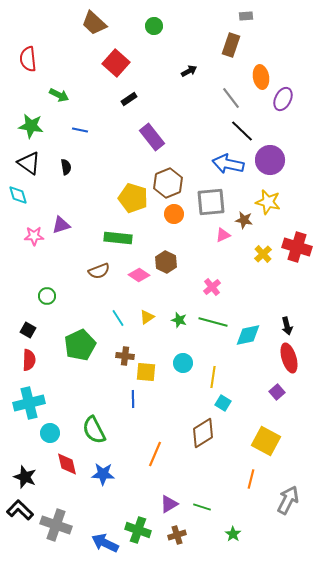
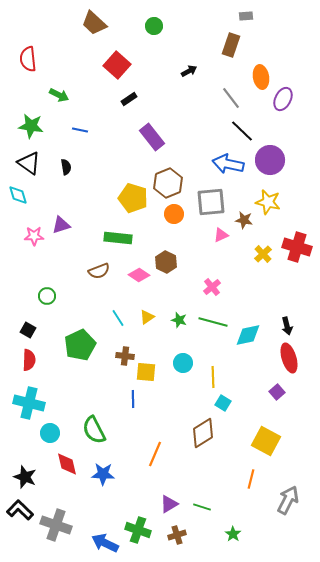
red square at (116, 63): moved 1 px right, 2 px down
pink triangle at (223, 235): moved 2 px left
yellow line at (213, 377): rotated 10 degrees counterclockwise
cyan cross at (29, 403): rotated 28 degrees clockwise
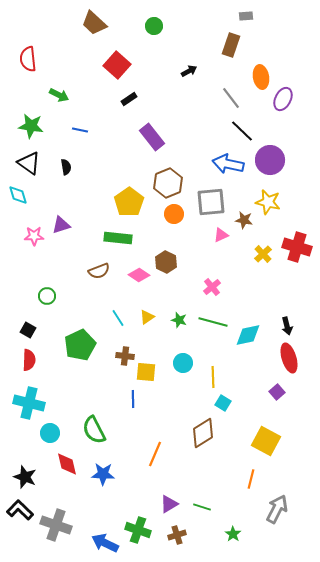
yellow pentagon at (133, 198): moved 4 px left, 4 px down; rotated 20 degrees clockwise
gray arrow at (288, 500): moved 11 px left, 9 px down
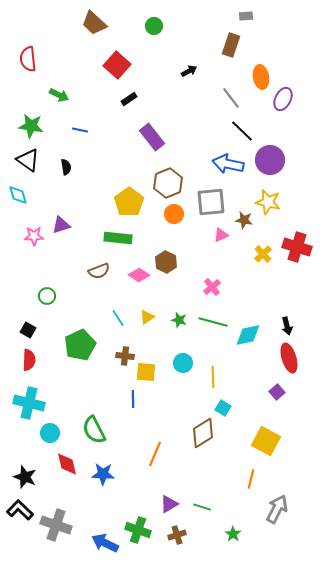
black triangle at (29, 163): moved 1 px left, 3 px up
cyan square at (223, 403): moved 5 px down
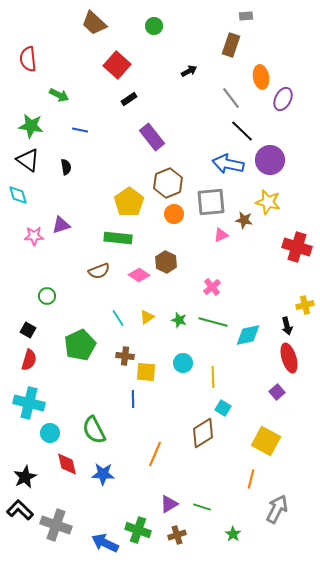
yellow cross at (263, 254): moved 42 px right, 51 px down; rotated 30 degrees clockwise
red semicircle at (29, 360): rotated 15 degrees clockwise
black star at (25, 477): rotated 25 degrees clockwise
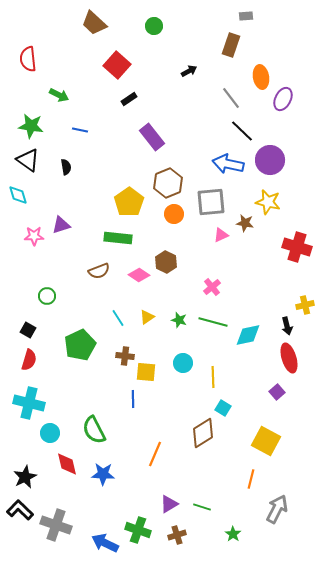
brown star at (244, 220): moved 1 px right, 3 px down
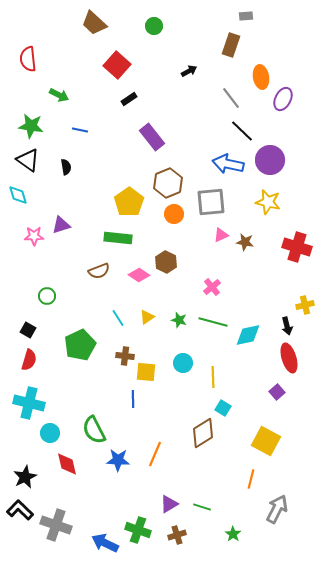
brown star at (245, 223): moved 19 px down
blue star at (103, 474): moved 15 px right, 14 px up
